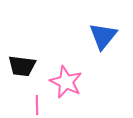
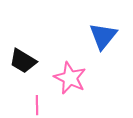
black trapezoid: moved 1 px right, 5 px up; rotated 24 degrees clockwise
pink star: moved 4 px right, 4 px up
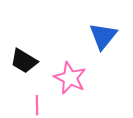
black trapezoid: moved 1 px right
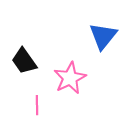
black trapezoid: rotated 24 degrees clockwise
pink star: rotated 20 degrees clockwise
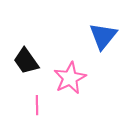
black trapezoid: moved 2 px right
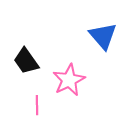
blue triangle: rotated 20 degrees counterclockwise
pink star: moved 1 px left, 2 px down
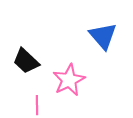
black trapezoid: rotated 12 degrees counterclockwise
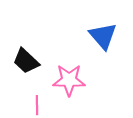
pink star: rotated 28 degrees clockwise
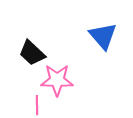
black trapezoid: moved 6 px right, 8 px up
pink star: moved 12 px left
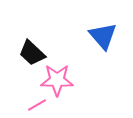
pink line: rotated 60 degrees clockwise
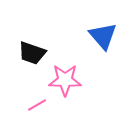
black trapezoid: rotated 24 degrees counterclockwise
pink star: moved 8 px right
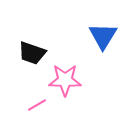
blue triangle: rotated 12 degrees clockwise
